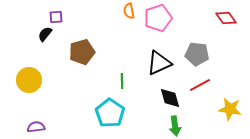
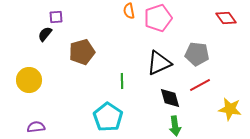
cyan pentagon: moved 2 px left, 4 px down
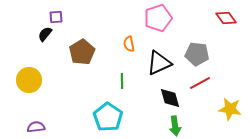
orange semicircle: moved 33 px down
brown pentagon: rotated 15 degrees counterclockwise
red line: moved 2 px up
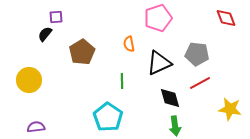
red diamond: rotated 15 degrees clockwise
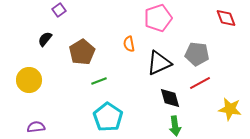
purple square: moved 3 px right, 7 px up; rotated 32 degrees counterclockwise
black semicircle: moved 5 px down
green line: moved 23 px left; rotated 70 degrees clockwise
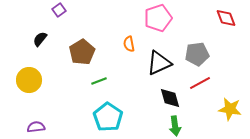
black semicircle: moved 5 px left
gray pentagon: rotated 15 degrees counterclockwise
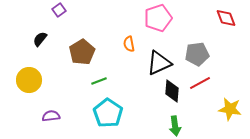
black diamond: moved 2 px right, 7 px up; rotated 20 degrees clockwise
cyan pentagon: moved 4 px up
purple semicircle: moved 15 px right, 11 px up
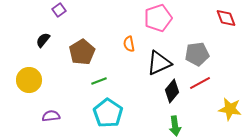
black semicircle: moved 3 px right, 1 px down
black diamond: rotated 35 degrees clockwise
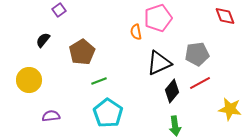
red diamond: moved 1 px left, 2 px up
orange semicircle: moved 7 px right, 12 px up
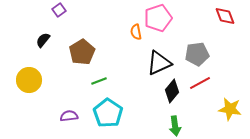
purple semicircle: moved 18 px right
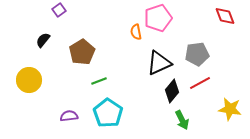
green arrow: moved 7 px right, 6 px up; rotated 18 degrees counterclockwise
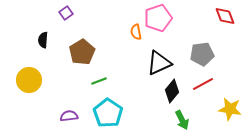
purple square: moved 7 px right, 3 px down
black semicircle: rotated 35 degrees counterclockwise
gray pentagon: moved 5 px right
red line: moved 3 px right, 1 px down
